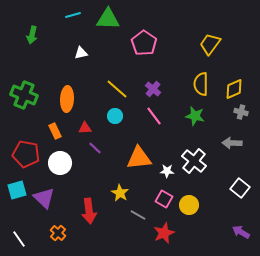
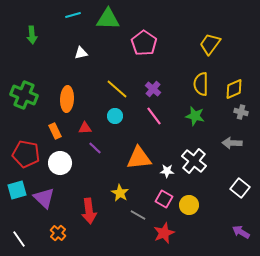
green arrow: rotated 18 degrees counterclockwise
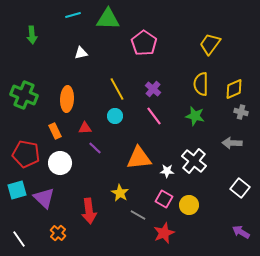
yellow line: rotated 20 degrees clockwise
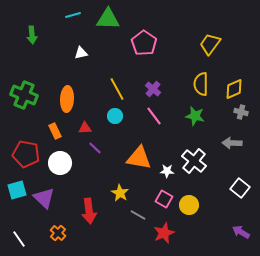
orange triangle: rotated 16 degrees clockwise
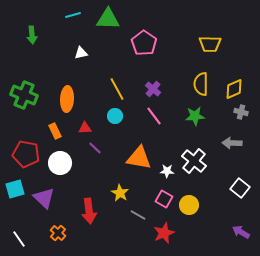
yellow trapezoid: rotated 125 degrees counterclockwise
green star: rotated 18 degrees counterclockwise
cyan square: moved 2 px left, 1 px up
